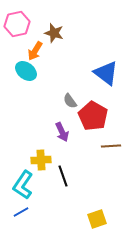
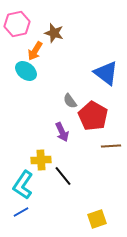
black line: rotated 20 degrees counterclockwise
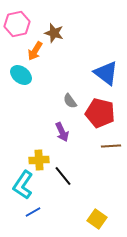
cyan ellipse: moved 5 px left, 4 px down
red pentagon: moved 7 px right, 3 px up; rotated 16 degrees counterclockwise
yellow cross: moved 2 px left
blue line: moved 12 px right
yellow square: rotated 36 degrees counterclockwise
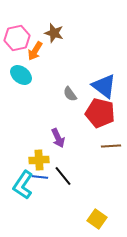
pink hexagon: moved 14 px down
blue triangle: moved 2 px left, 13 px down
gray semicircle: moved 7 px up
purple arrow: moved 4 px left, 6 px down
blue line: moved 7 px right, 35 px up; rotated 35 degrees clockwise
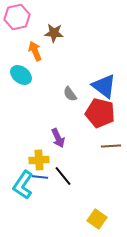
brown star: rotated 12 degrees counterclockwise
pink hexagon: moved 21 px up
orange arrow: rotated 126 degrees clockwise
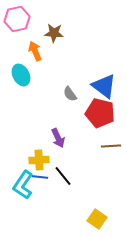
pink hexagon: moved 2 px down
cyan ellipse: rotated 25 degrees clockwise
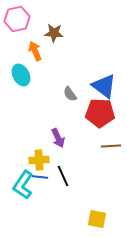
red pentagon: rotated 12 degrees counterclockwise
black line: rotated 15 degrees clockwise
yellow square: rotated 24 degrees counterclockwise
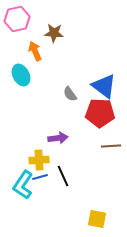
purple arrow: rotated 72 degrees counterclockwise
blue line: rotated 21 degrees counterclockwise
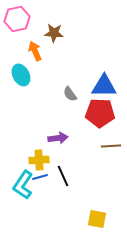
blue triangle: rotated 36 degrees counterclockwise
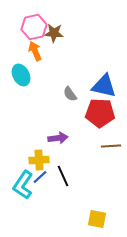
pink hexagon: moved 17 px right, 8 px down
blue triangle: rotated 12 degrees clockwise
blue line: rotated 28 degrees counterclockwise
